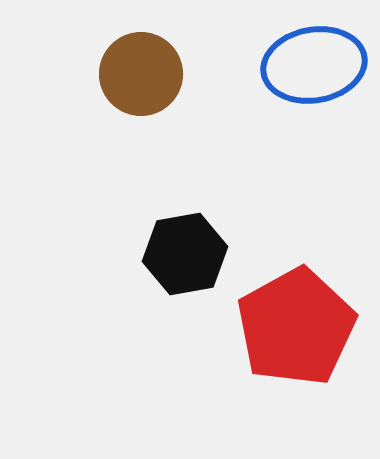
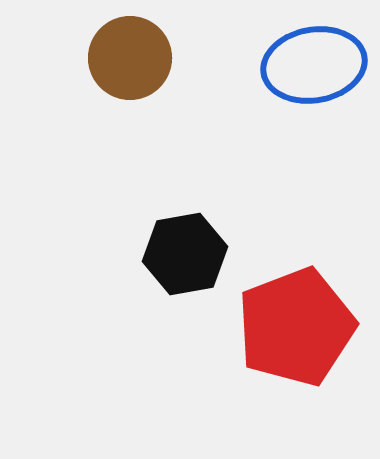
brown circle: moved 11 px left, 16 px up
red pentagon: rotated 8 degrees clockwise
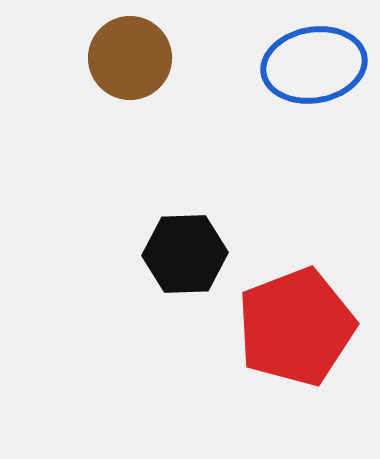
black hexagon: rotated 8 degrees clockwise
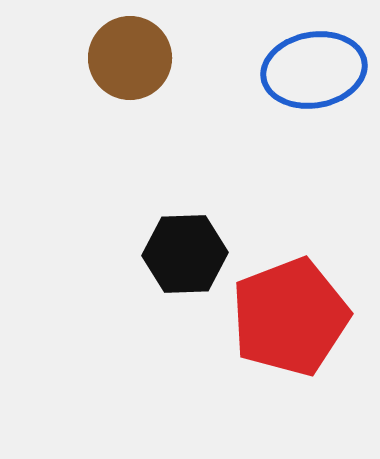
blue ellipse: moved 5 px down
red pentagon: moved 6 px left, 10 px up
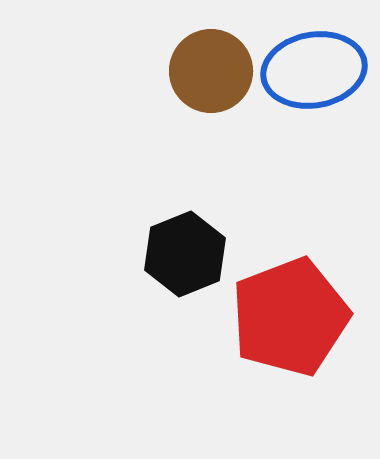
brown circle: moved 81 px right, 13 px down
black hexagon: rotated 20 degrees counterclockwise
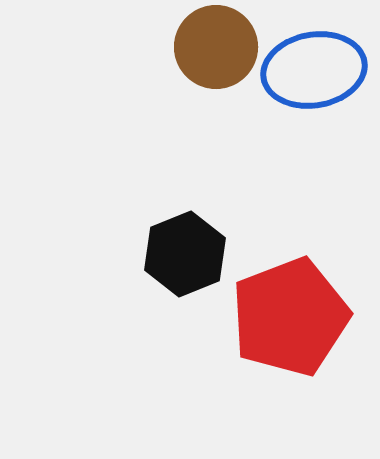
brown circle: moved 5 px right, 24 px up
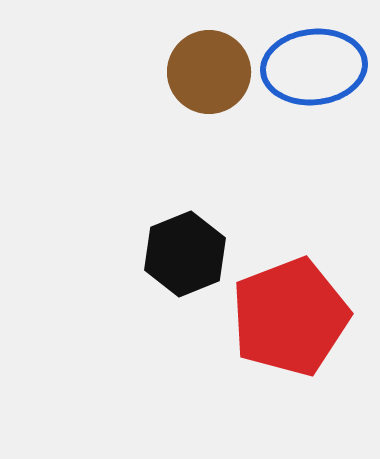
brown circle: moved 7 px left, 25 px down
blue ellipse: moved 3 px up; rotated 4 degrees clockwise
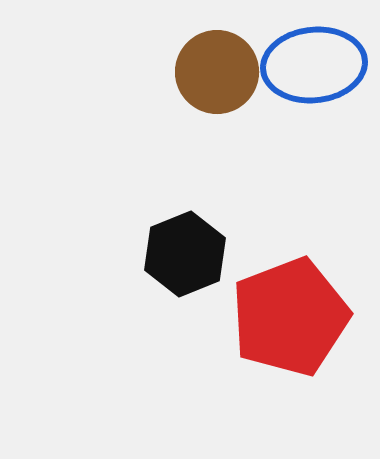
blue ellipse: moved 2 px up
brown circle: moved 8 px right
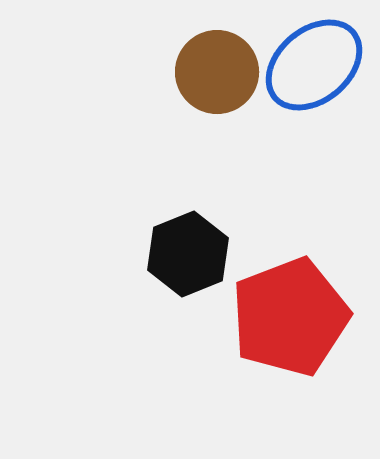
blue ellipse: rotated 34 degrees counterclockwise
black hexagon: moved 3 px right
